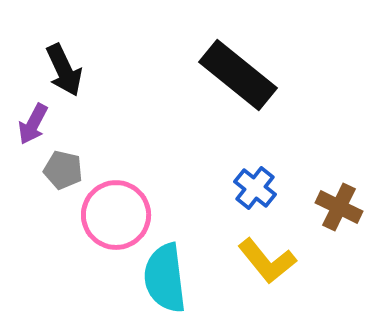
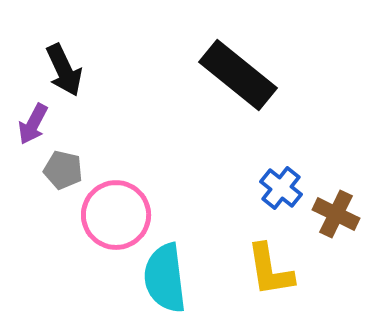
blue cross: moved 26 px right
brown cross: moved 3 px left, 7 px down
yellow L-shape: moved 3 px right, 9 px down; rotated 30 degrees clockwise
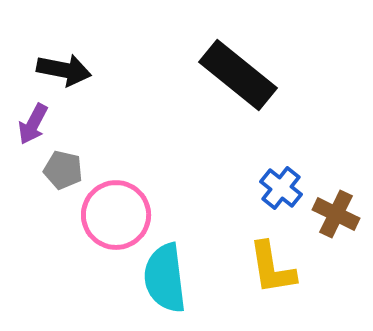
black arrow: rotated 54 degrees counterclockwise
yellow L-shape: moved 2 px right, 2 px up
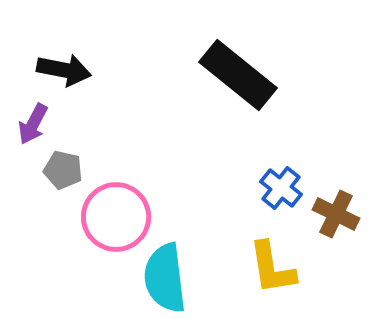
pink circle: moved 2 px down
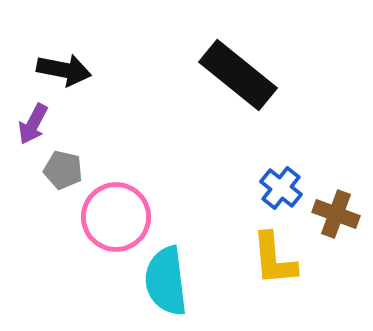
brown cross: rotated 6 degrees counterclockwise
yellow L-shape: moved 2 px right, 9 px up; rotated 4 degrees clockwise
cyan semicircle: moved 1 px right, 3 px down
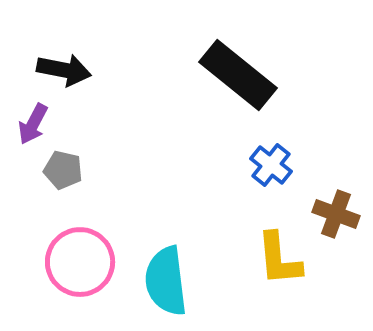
blue cross: moved 10 px left, 23 px up
pink circle: moved 36 px left, 45 px down
yellow L-shape: moved 5 px right
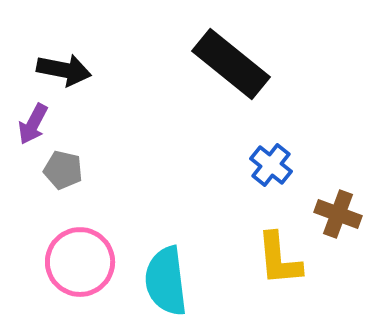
black rectangle: moved 7 px left, 11 px up
brown cross: moved 2 px right
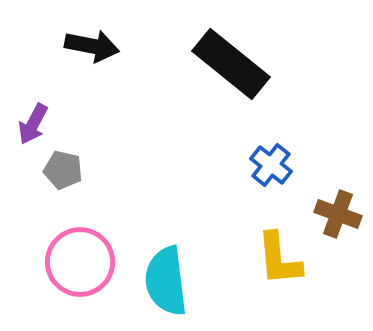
black arrow: moved 28 px right, 24 px up
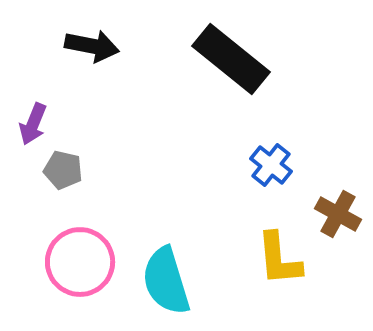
black rectangle: moved 5 px up
purple arrow: rotated 6 degrees counterclockwise
brown cross: rotated 9 degrees clockwise
cyan semicircle: rotated 10 degrees counterclockwise
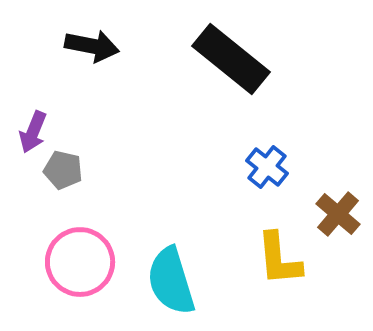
purple arrow: moved 8 px down
blue cross: moved 4 px left, 2 px down
brown cross: rotated 12 degrees clockwise
cyan semicircle: moved 5 px right
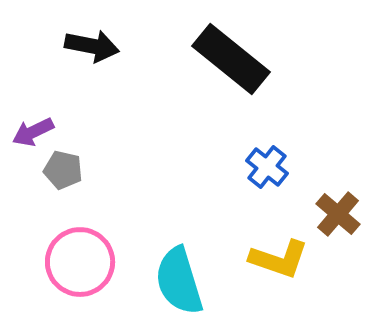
purple arrow: rotated 42 degrees clockwise
yellow L-shape: rotated 66 degrees counterclockwise
cyan semicircle: moved 8 px right
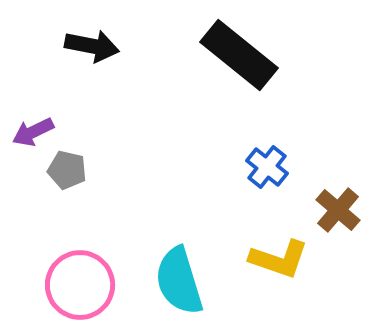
black rectangle: moved 8 px right, 4 px up
gray pentagon: moved 4 px right
brown cross: moved 4 px up
pink circle: moved 23 px down
